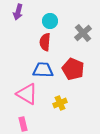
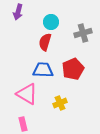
cyan circle: moved 1 px right, 1 px down
gray cross: rotated 24 degrees clockwise
red semicircle: rotated 12 degrees clockwise
red pentagon: rotated 25 degrees clockwise
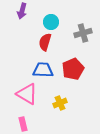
purple arrow: moved 4 px right, 1 px up
